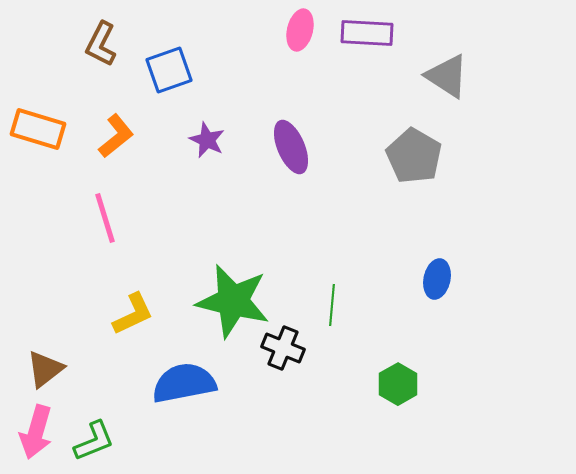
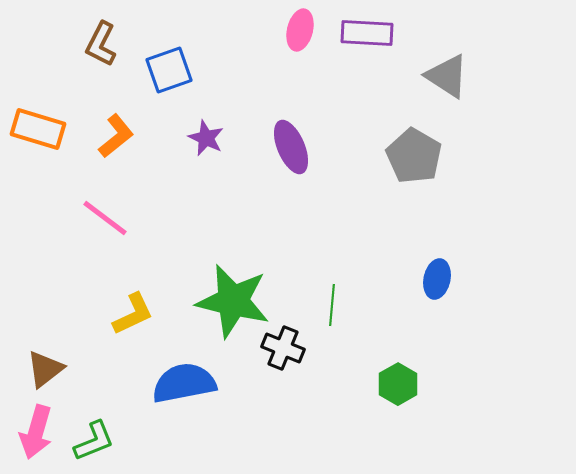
purple star: moved 1 px left, 2 px up
pink line: rotated 36 degrees counterclockwise
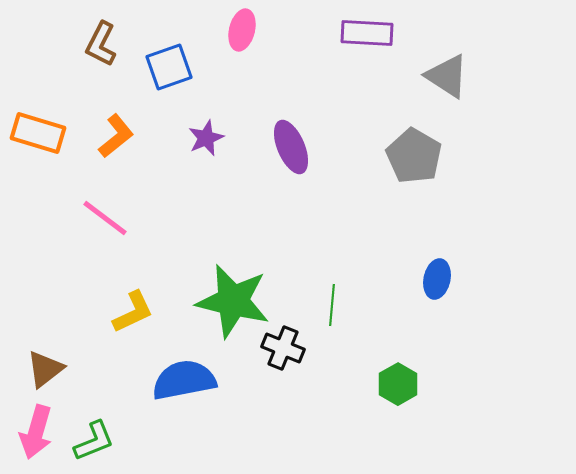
pink ellipse: moved 58 px left
blue square: moved 3 px up
orange rectangle: moved 4 px down
purple star: rotated 24 degrees clockwise
yellow L-shape: moved 2 px up
blue semicircle: moved 3 px up
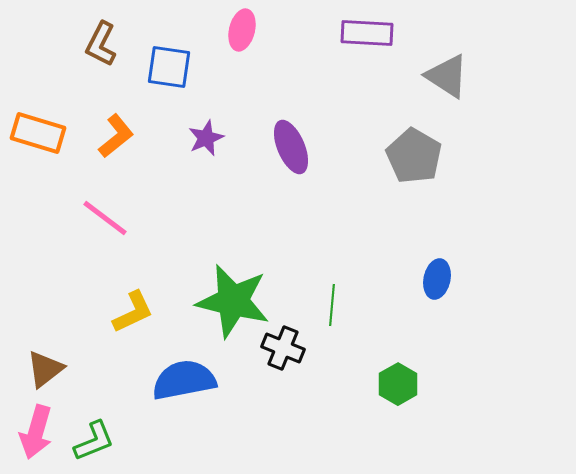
blue square: rotated 27 degrees clockwise
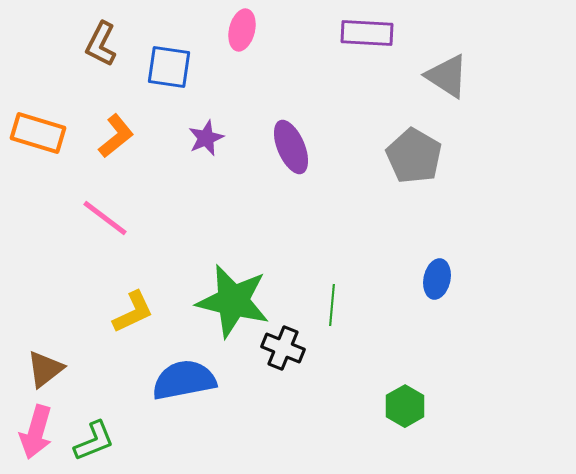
green hexagon: moved 7 px right, 22 px down
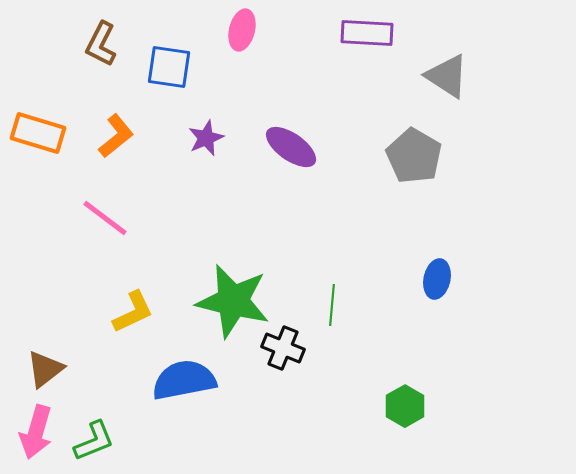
purple ellipse: rotated 32 degrees counterclockwise
